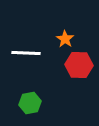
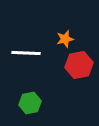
orange star: rotated 24 degrees clockwise
red hexagon: rotated 12 degrees counterclockwise
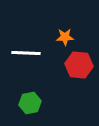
orange star: moved 2 px up; rotated 12 degrees clockwise
red hexagon: rotated 16 degrees clockwise
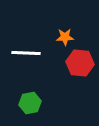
red hexagon: moved 1 px right, 2 px up
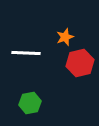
orange star: rotated 18 degrees counterclockwise
red hexagon: rotated 20 degrees counterclockwise
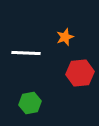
red hexagon: moved 10 px down; rotated 8 degrees clockwise
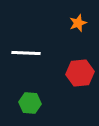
orange star: moved 13 px right, 14 px up
green hexagon: rotated 15 degrees clockwise
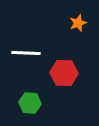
red hexagon: moved 16 px left; rotated 8 degrees clockwise
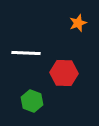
green hexagon: moved 2 px right, 2 px up; rotated 15 degrees clockwise
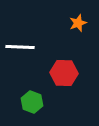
white line: moved 6 px left, 6 px up
green hexagon: moved 1 px down
